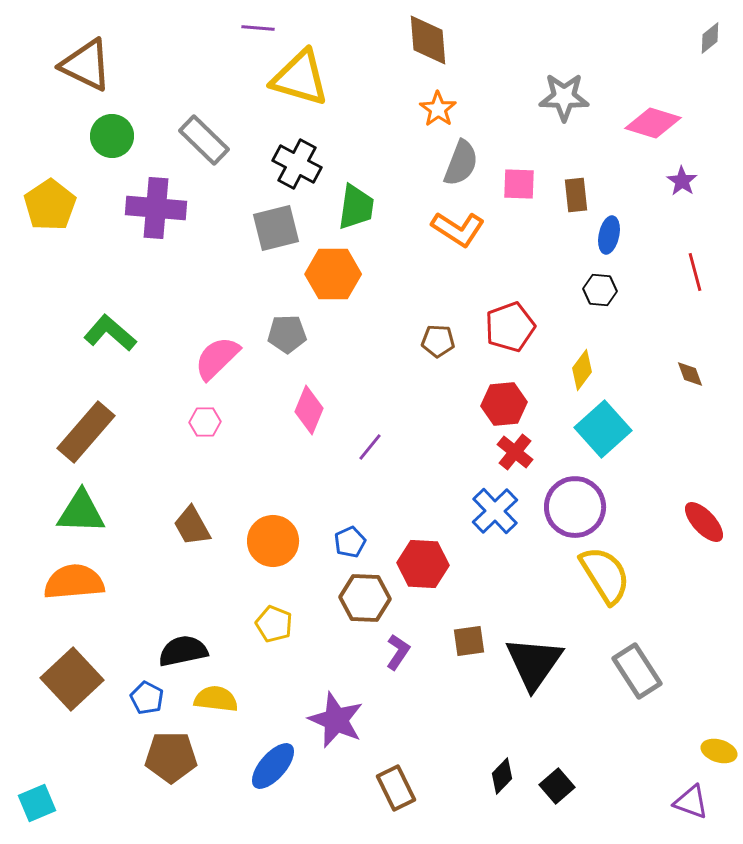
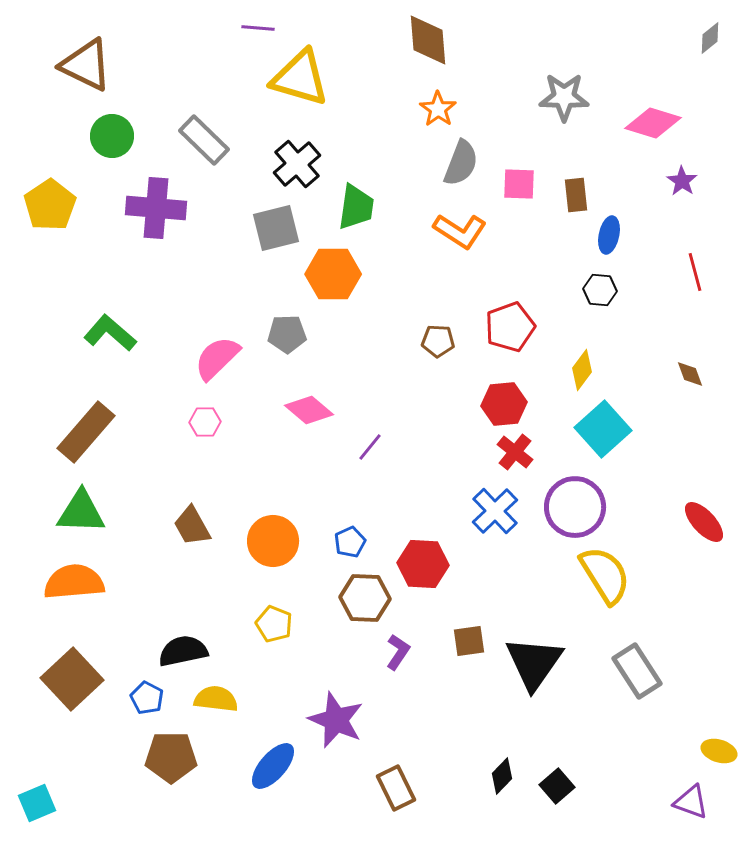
black cross at (297, 164): rotated 21 degrees clockwise
orange L-shape at (458, 229): moved 2 px right, 2 px down
pink diamond at (309, 410): rotated 72 degrees counterclockwise
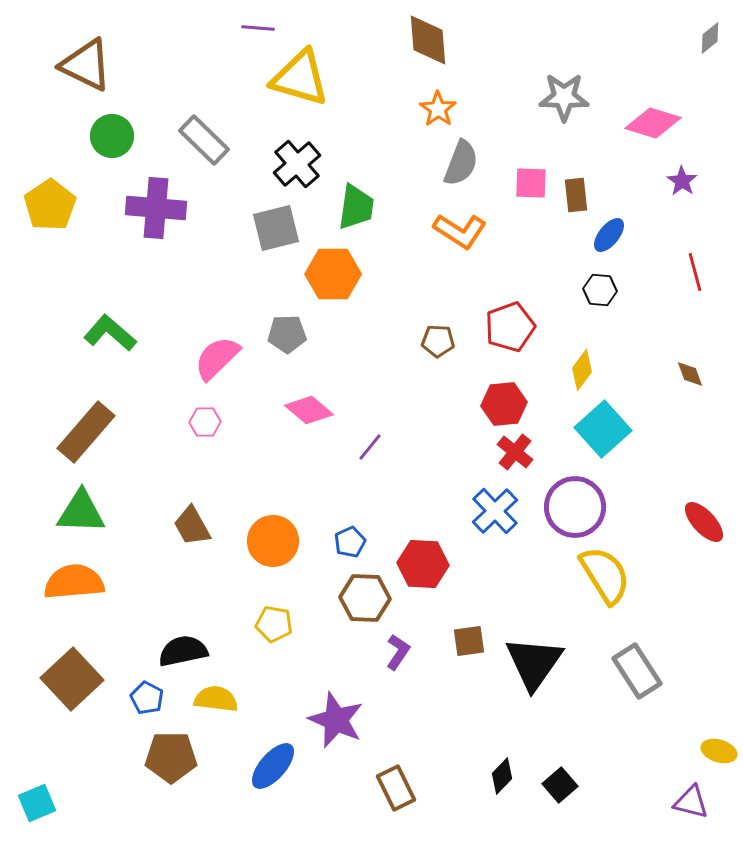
pink square at (519, 184): moved 12 px right, 1 px up
blue ellipse at (609, 235): rotated 27 degrees clockwise
yellow pentagon at (274, 624): rotated 12 degrees counterclockwise
black square at (557, 786): moved 3 px right, 1 px up
purple triangle at (691, 802): rotated 6 degrees counterclockwise
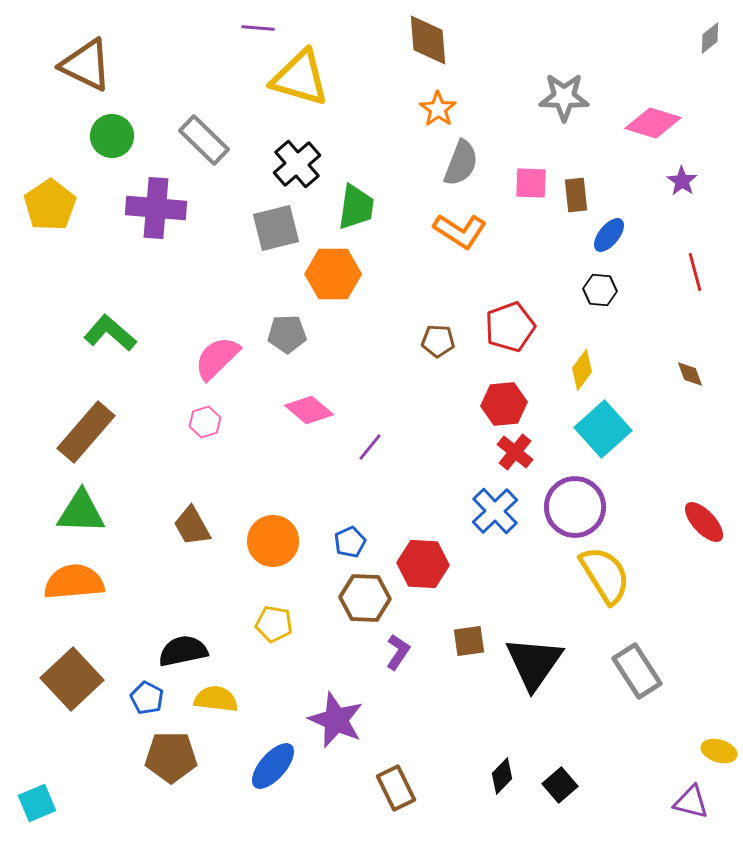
pink hexagon at (205, 422): rotated 16 degrees counterclockwise
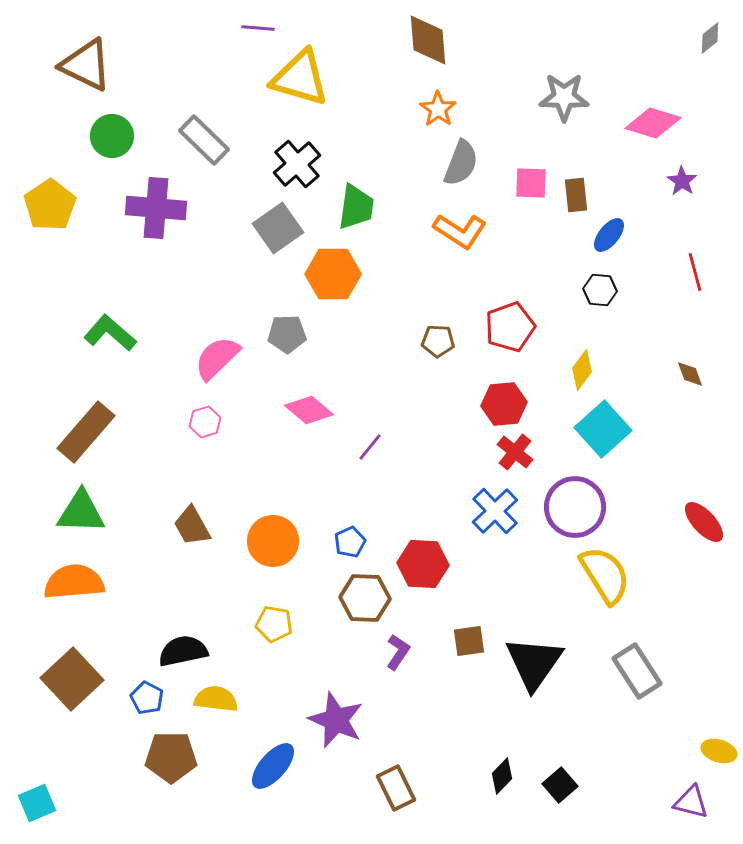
gray square at (276, 228): moved 2 px right; rotated 21 degrees counterclockwise
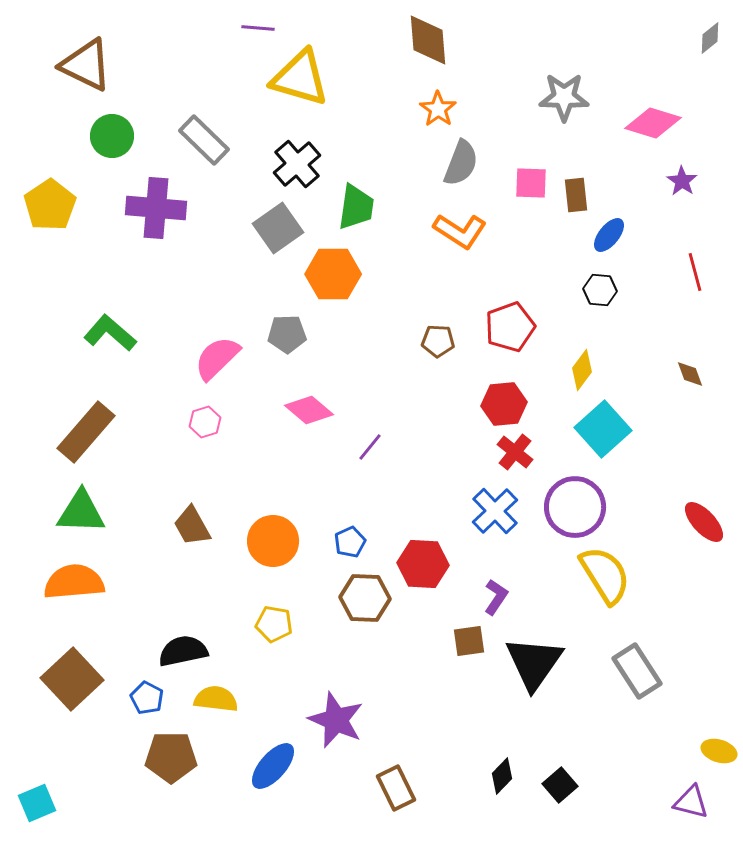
purple L-shape at (398, 652): moved 98 px right, 55 px up
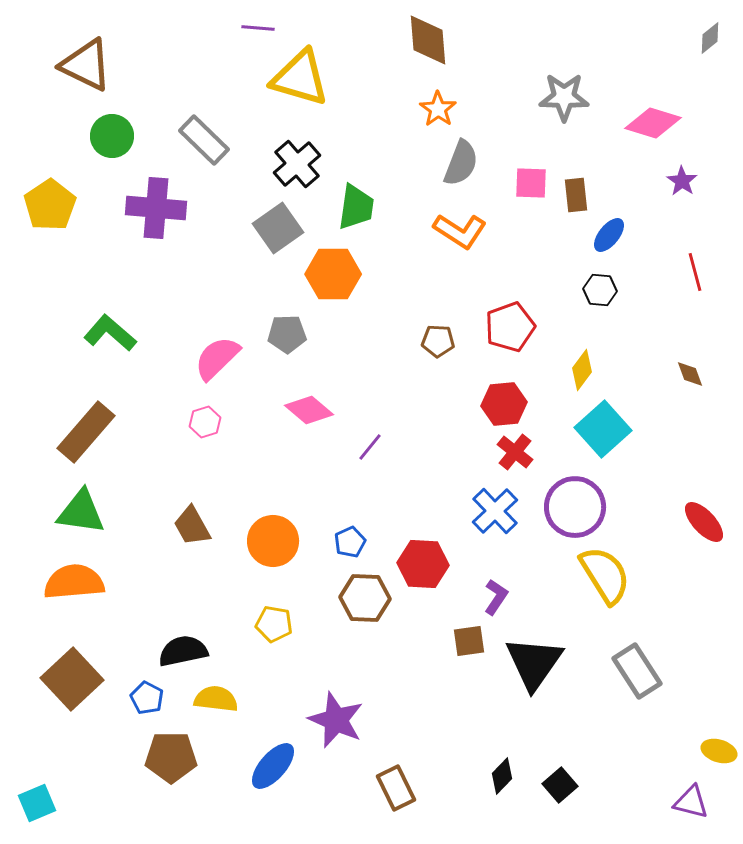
green triangle at (81, 512): rotated 6 degrees clockwise
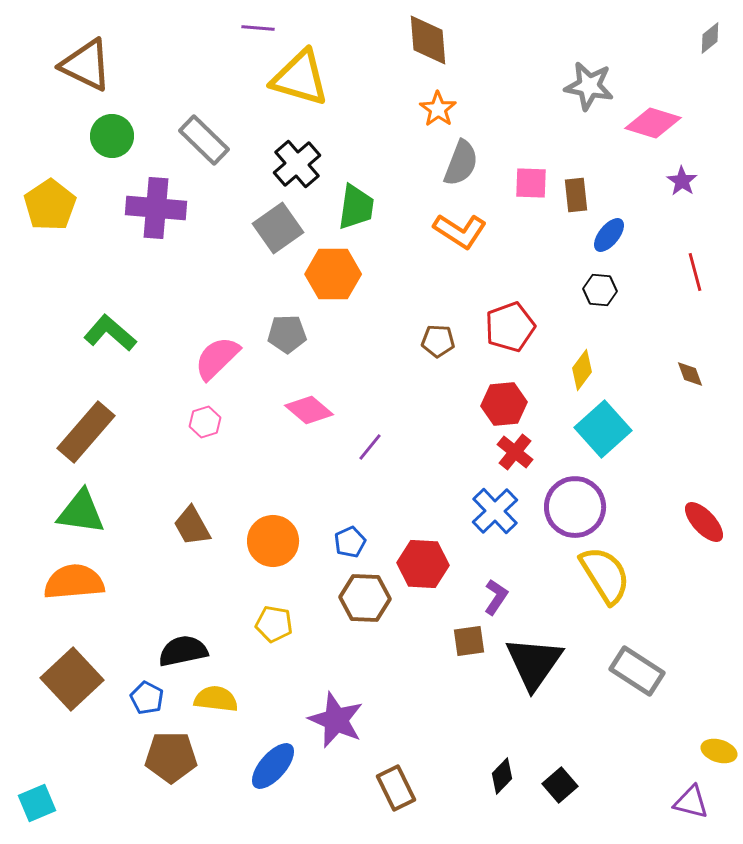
gray star at (564, 97): moved 25 px right, 11 px up; rotated 9 degrees clockwise
gray rectangle at (637, 671): rotated 24 degrees counterclockwise
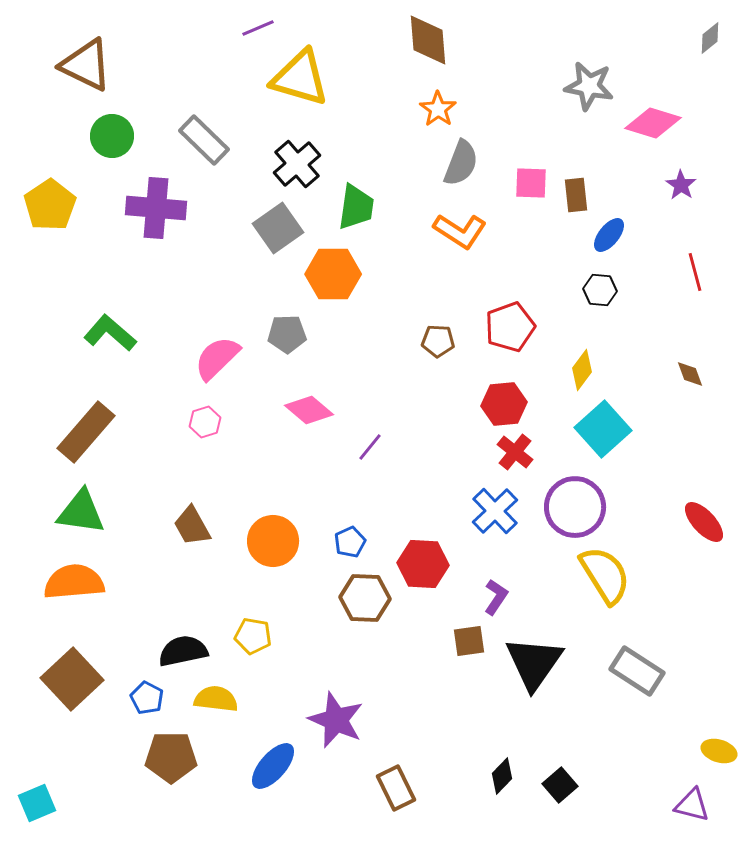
purple line at (258, 28): rotated 28 degrees counterclockwise
purple star at (682, 181): moved 1 px left, 4 px down
yellow pentagon at (274, 624): moved 21 px left, 12 px down
purple triangle at (691, 802): moved 1 px right, 3 px down
